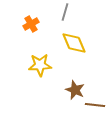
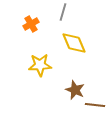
gray line: moved 2 px left
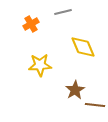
gray line: rotated 60 degrees clockwise
yellow diamond: moved 9 px right, 4 px down
brown star: rotated 18 degrees clockwise
